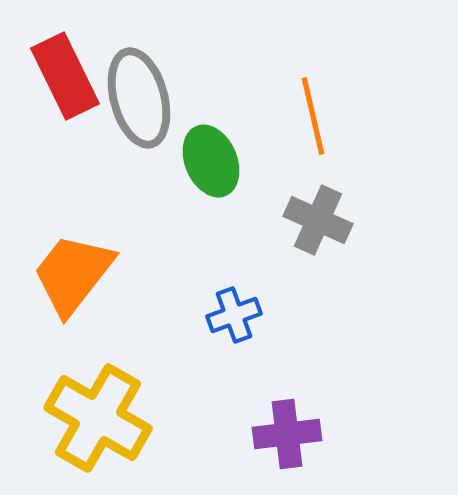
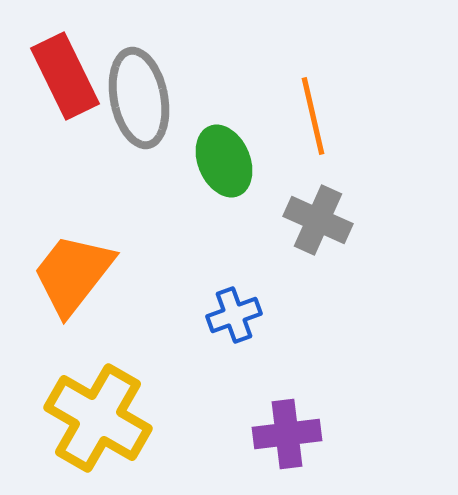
gray ellipse: rotated 4 degrees clockwise
green ellipse: moved 13 px right
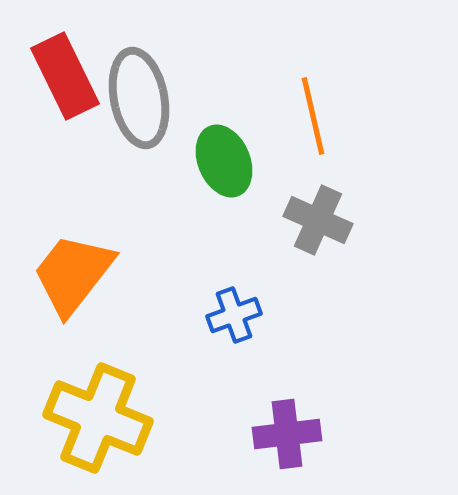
yellow cross: rotated 8 degrees counterclockwise
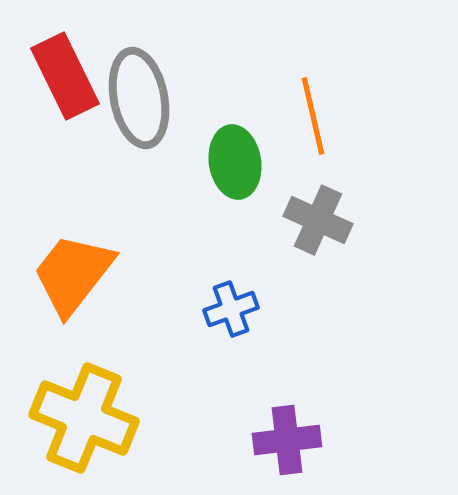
green ellipse: moved 11 px right, 1 px down; rotated 14 degrees clockwise
blue cross: moved 3 px left, 6 px up
yellow cross: moved 14 px left
purple cross: moved 6 px down
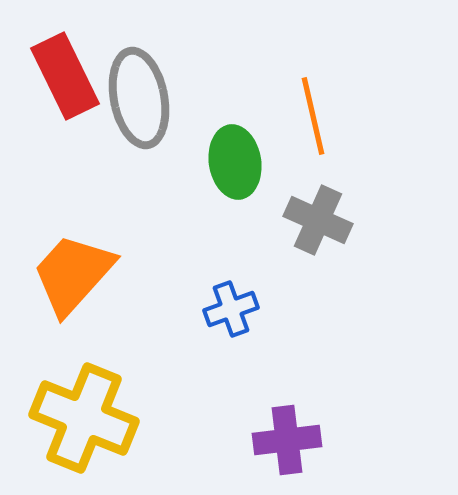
orange trapezoid: rotated 4 degrees clockwise
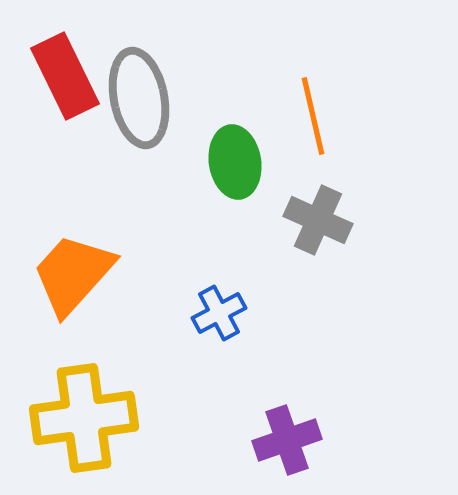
blue cross: moved 12 px left, 4 px down; rotated 8 degrees counterclockwise
yellow cross: rotated 30 degrees counterclockwise
purple cross: rotated 12 degrees counterclockwise
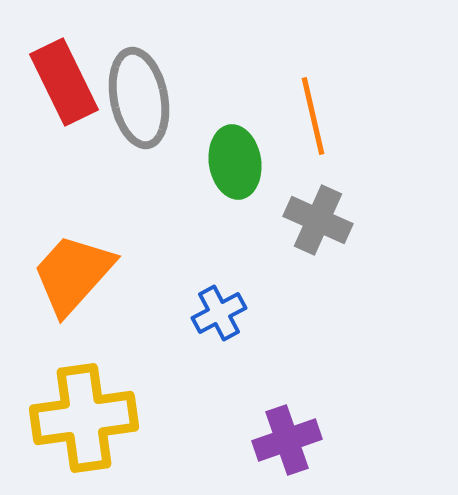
red rectangle: moved 1 px left, 6 px down
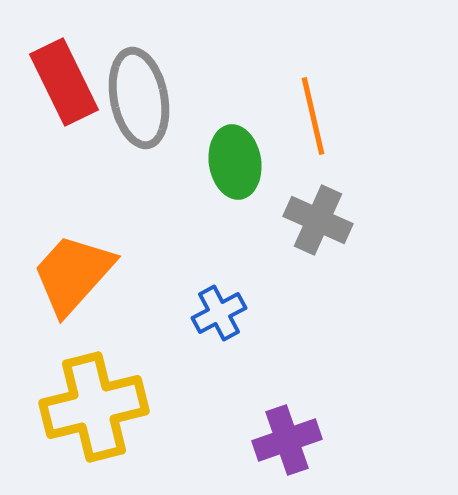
yellow cross: moved 10 px right, 11 px up; rotated 6 degrees counterclockwise
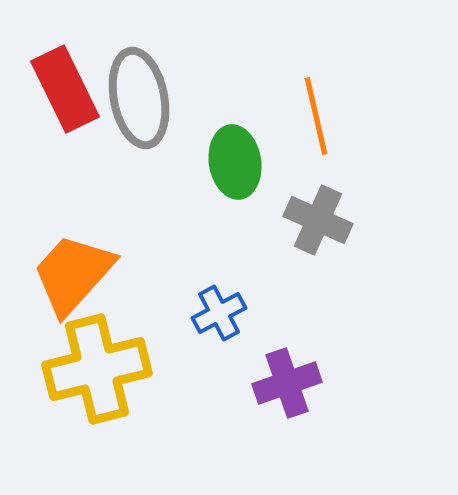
red rectangle: moved 1 px right, 7 px down
orange line: moved 3 px right
yellow cross: moved 3 px right, 38 px up
purple cross: moved 57 px up
